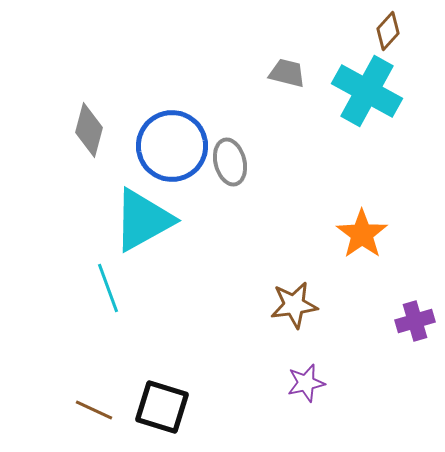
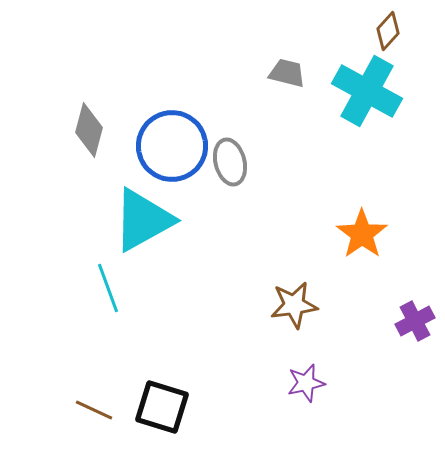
purple cross: rotated 12 degrees counterclockwise
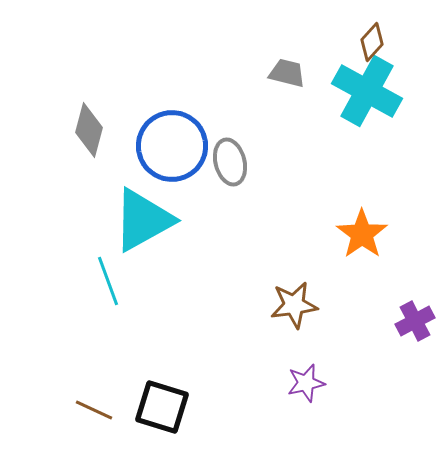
brown diamond: moved 16 px left, 11 px down
cyan line: moved 7 px up
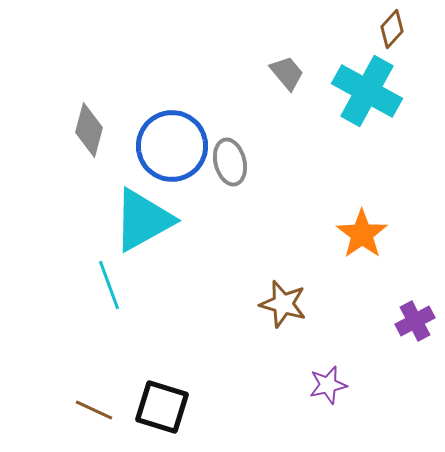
brown diamond: moved 20 px right, 13 px up
gray trapezoid: rotated 36 degrees clockwise
cyan line: moved 1 px right, 4 px down
brown star: moved 11 px left, 1 px up; rotated 24 degrees clockwise
purple star: moved 22 px right, 2 px down
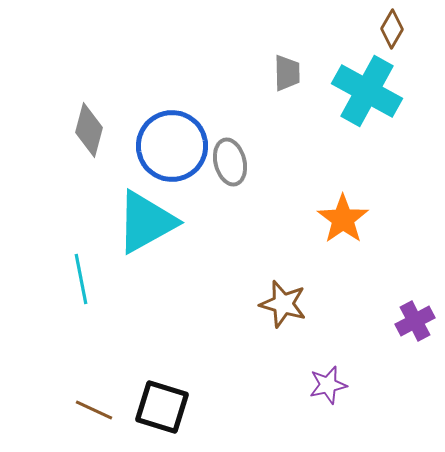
brown diamond: rotated 12 degrees counterclockwise
gray trapezoid: rotated 39 degrees clockwise
cyan triangle: moved 3 px right, 2 px down
orange star: moved 19 px left, 15 px up
cyan line: moved 28 px left, 6 px up; rotated 9 degrees clockwise
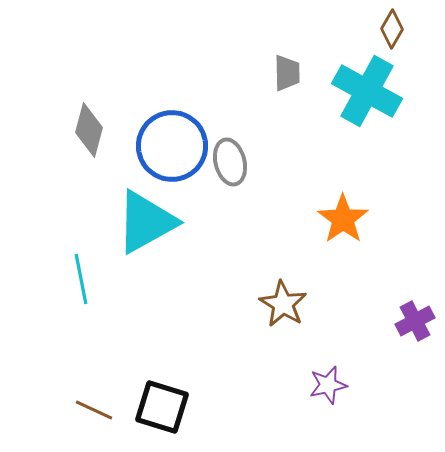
brown star: rotated 15 degrees clockwise
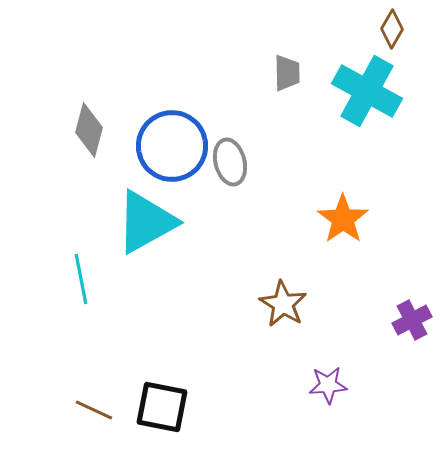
purple cross: moved 3 px left, 1 px up
purple star: rotated 9 degrees clockwise
black square: rotated 6 degrees counterclockwise
